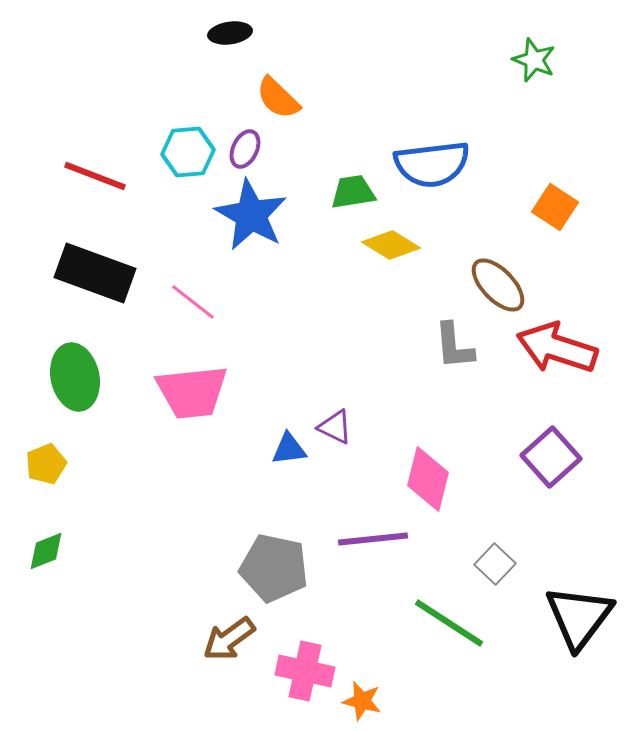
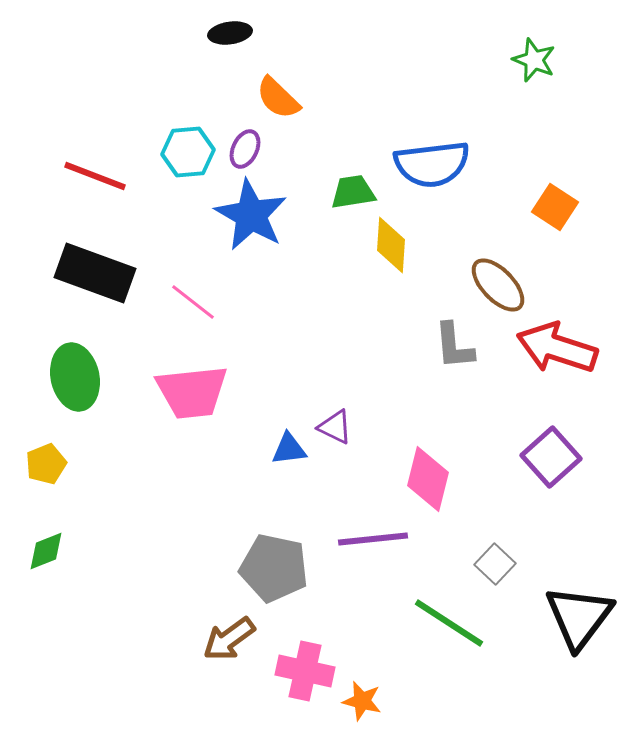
yellow diamond: rotated 62 degrees clockwise
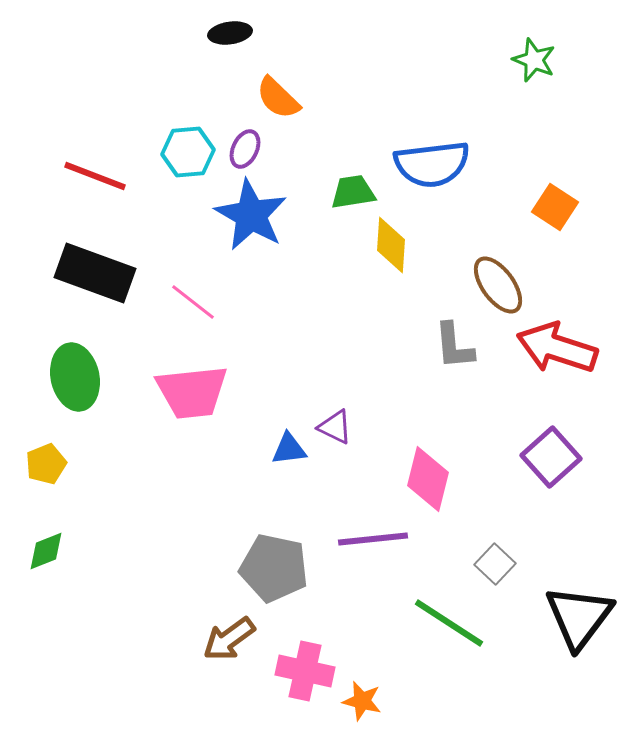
brown ellipse: rotated 8 degrees clockwise
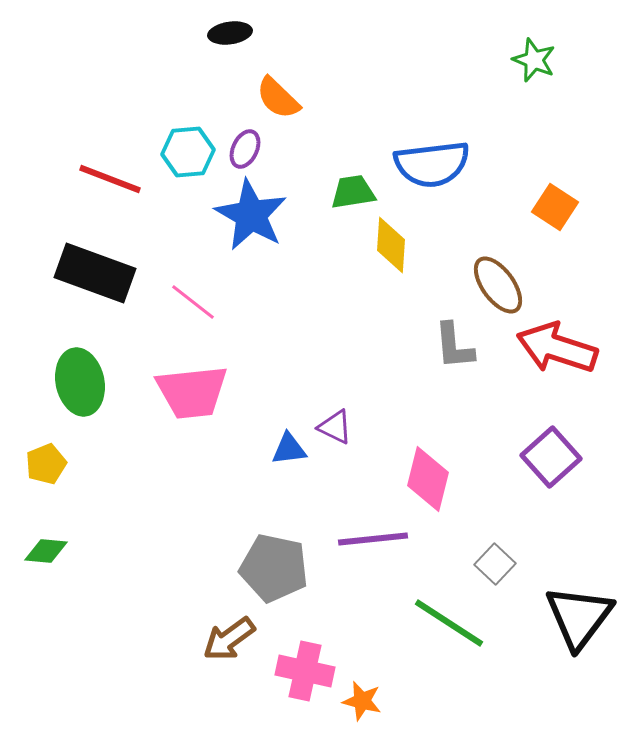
red line: moved 15 px right, 3 px down
green ellipse: moved 5 px right, 5 px down
green diamond: rotated 27 degrees clockwise
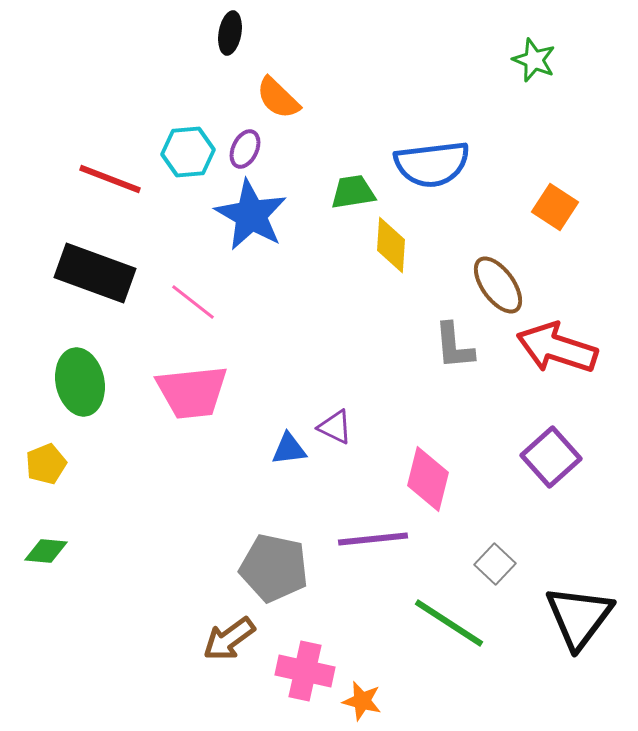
black ellipse: rotated 72 degrees counterclockwise
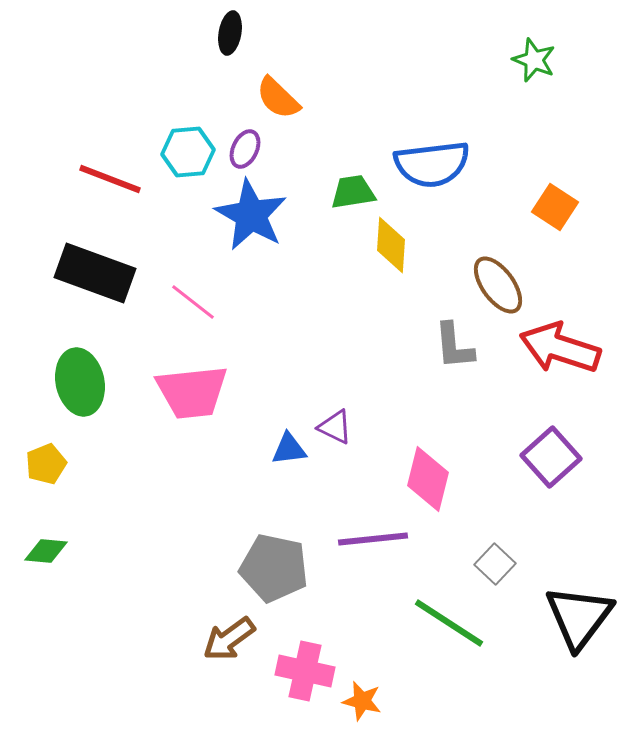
red arrow: moved 3 px right
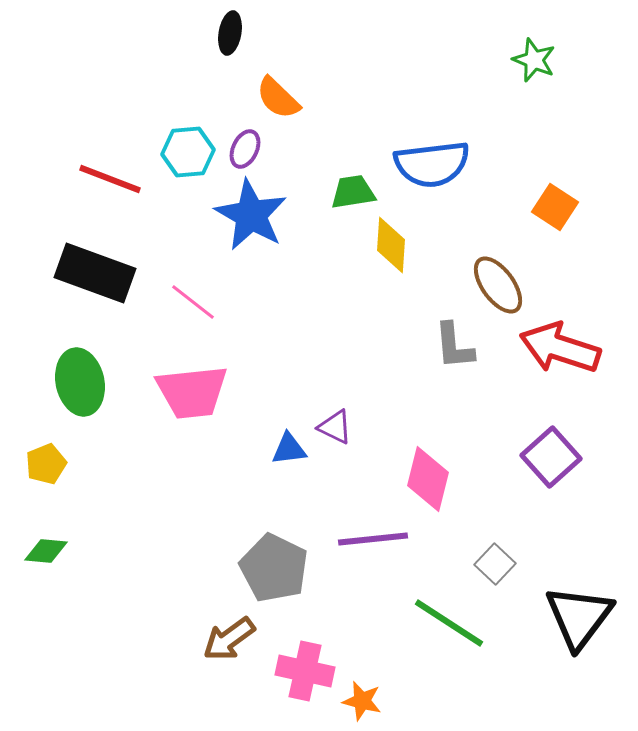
gray pentagon: rotated 14 degrees clockwise
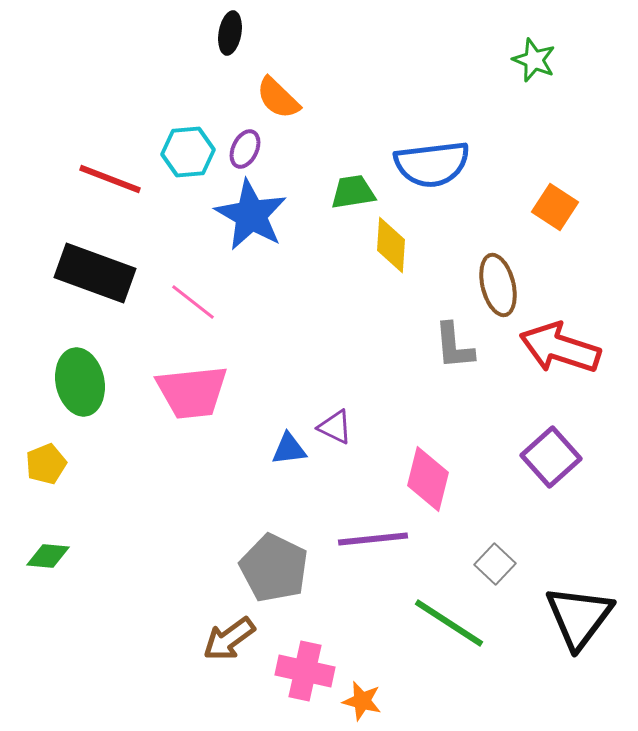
brown ellipse: rotated 22 degrees clockwise
green diamond: moved 2 px right, 5 px down
